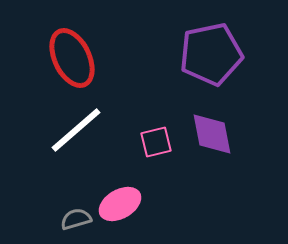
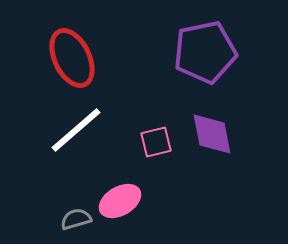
purple pentagon: moved 6 px left, 2 px up
pink ellipse: moved 3 px up
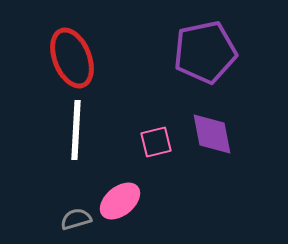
red ellipse: rotated 4 degrees clockwise
white line: rotated 46 degrees counterclockwise
pink ellipse: rotated 9 degrees counterclockwise
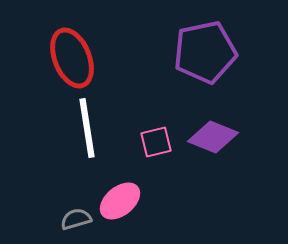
white line: moved 11 px right, 2 px up; rotated 12 degrees counterclockwise
purple diamond: moved 1 px right, 3 px down; rotated 57 degrees counterclockwise
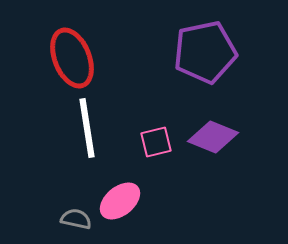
gray semicircle: rotated 28 degrees clockwise
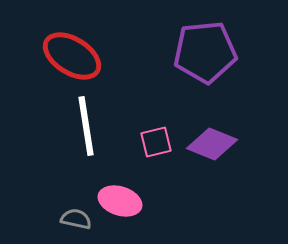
purple pentagon: rotated 6 degrees clockwise
red ellipse: moved 2 px up; rotated 36 degrees counterclockwise
white line: moved 1 px left, 2 px up
purple diamond: moved 1 px left, 7 px down
pink ellipse: rotated 57 degrees clockwise
